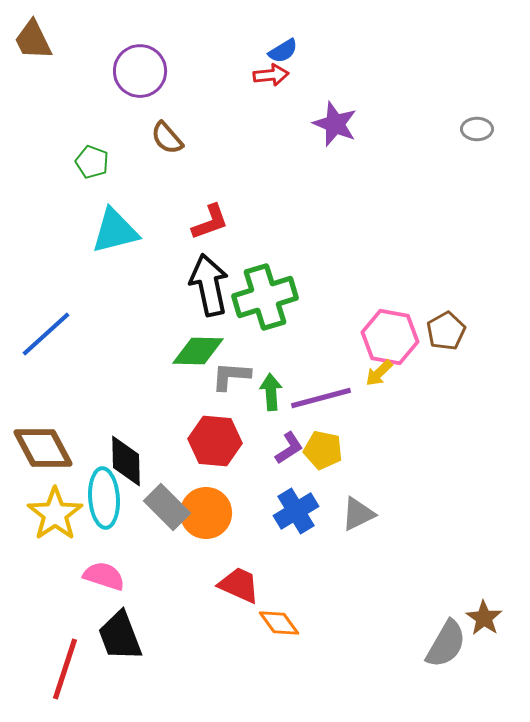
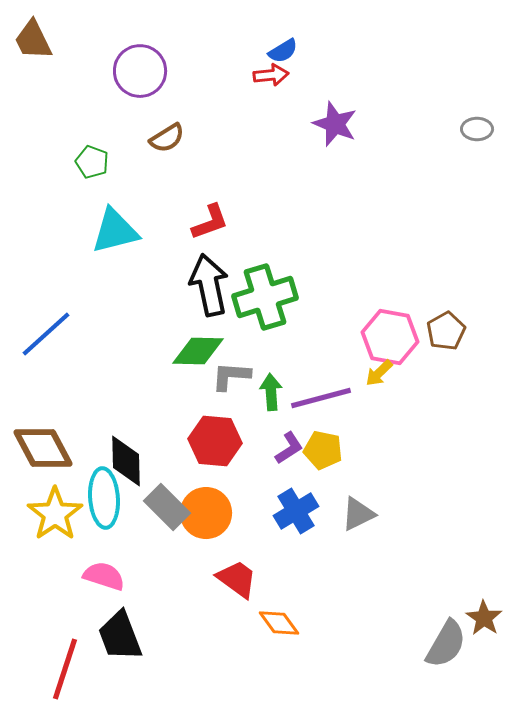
brown semicircle: rotated 81 degrees counterclockwise
red trapezoid: moved 2 px left, 6 px up; rotated 12 degrees clockwise
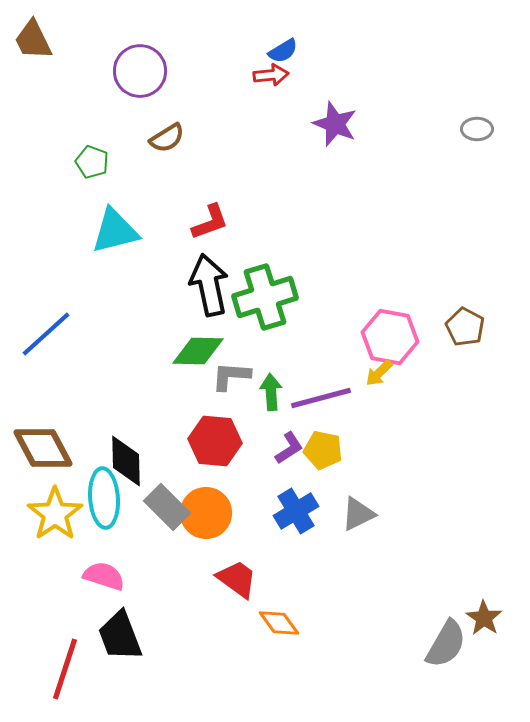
brown pentagon: moved 19 px right, 4 px up; rotated 15 degrees counterclockwise
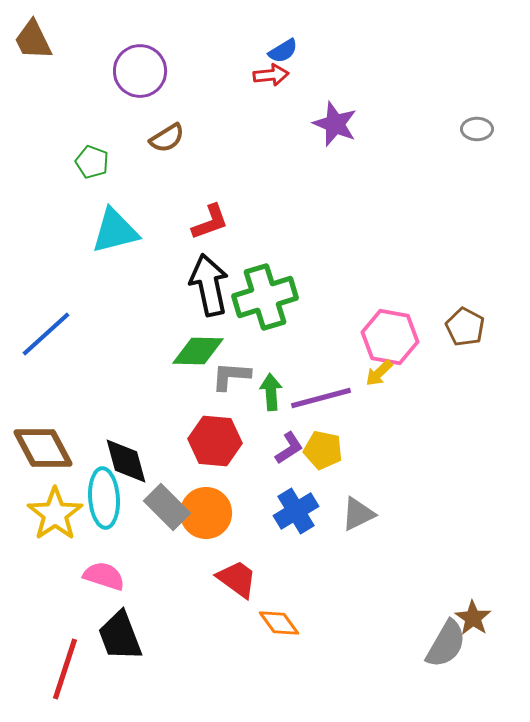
black diamond: rotated 14 degrees counterclockwise
brown star: moved 11 px left
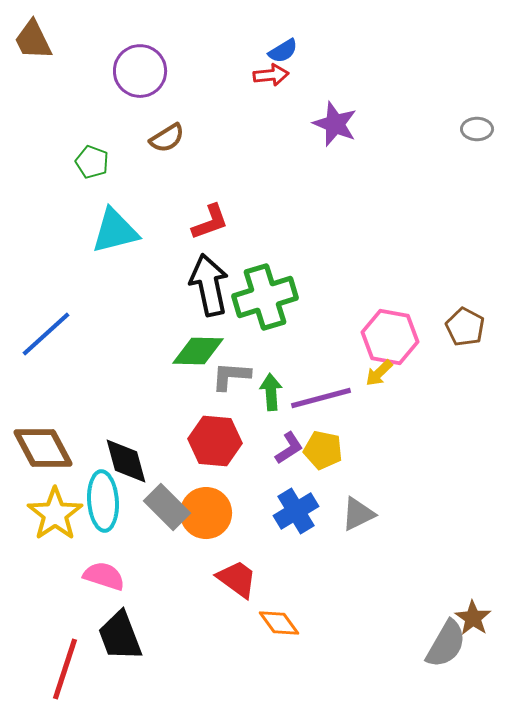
cyan ellipse: moved 1 px left, 3 px down
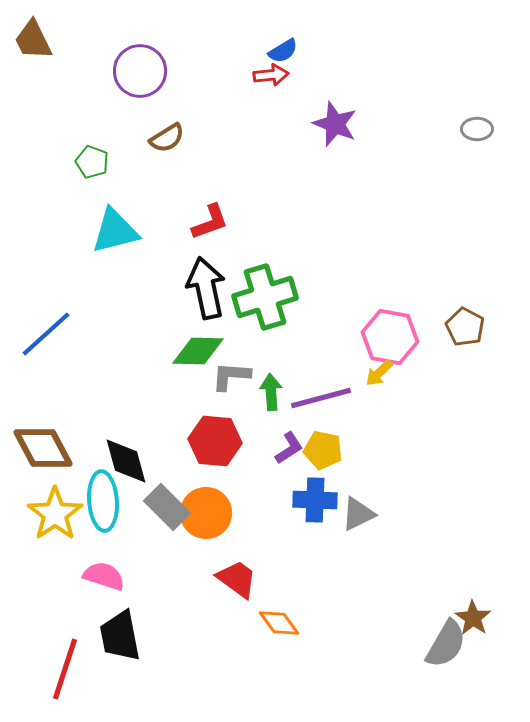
black arrow: moved 3 px left, 3 px down
blue cross: moved 19 px right, 11 px up; rotated 33 degrees clockwise
black trapezoid: rotated 10 degrees clockwise
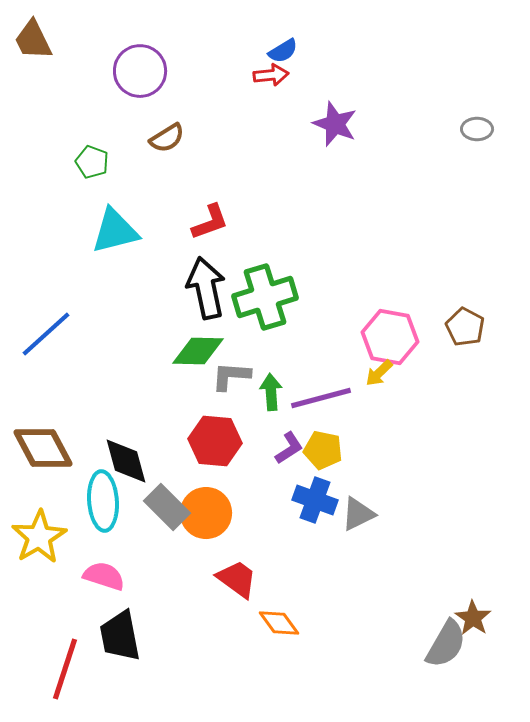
blue cross: rotated 18 degrees clockwise
yellow star: moved 16 px left, 23 px down; rotated 4 degrees clockwise
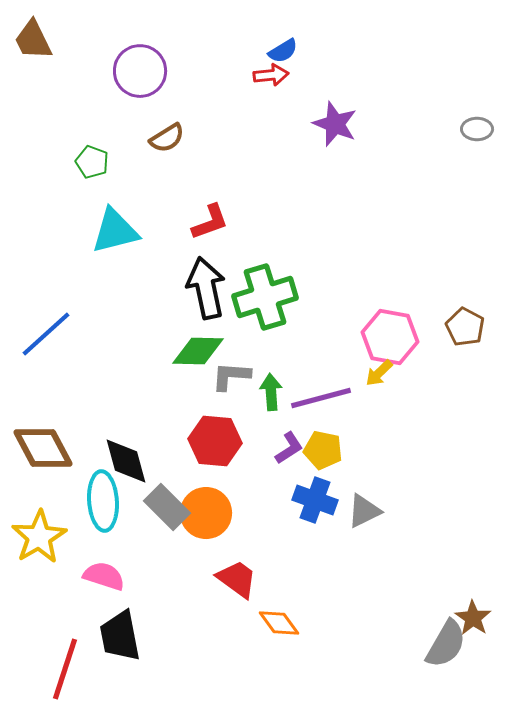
gray triangle: moved 6 px right, 3 px up
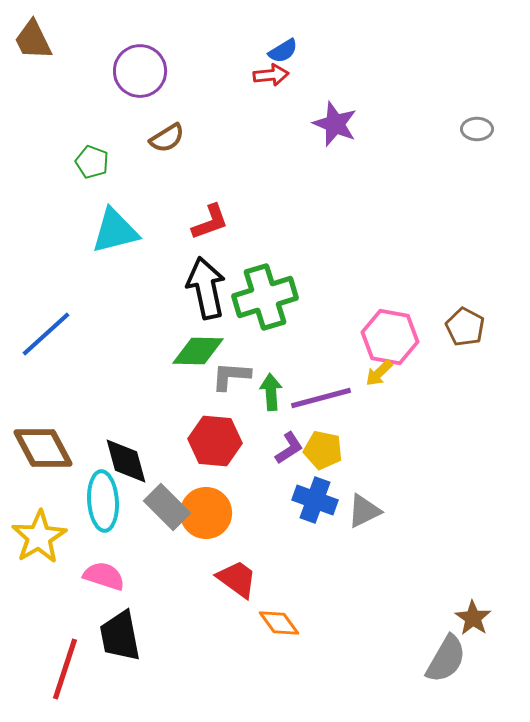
gray semicircle: moved 15 px down
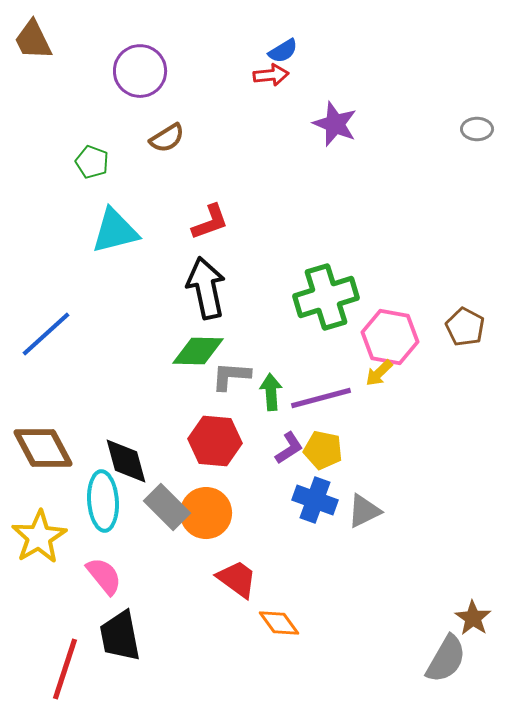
green cross: moved 61 px right
pink semicircle: rotated 33 degrees clockwise
